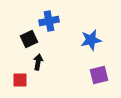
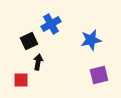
blue cross: moved 2 px right, 3 px down; rotated 18 degrees counterclockwise
black square: moved 2 px down
red square: moved 1 px right
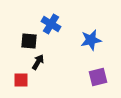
blue cross: rotated 30 degrees counterclockwise
black square: rotated 30 degrees clockwise
black arrow: rotated 21 degrees clockwise
purple square: moved 1 px left, 2 px down
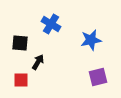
black square: moved 9 px left, 2 px down
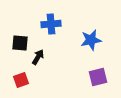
blue cross: rotated 36 degrees counterclockwise
black arrow: moved 5 px up
red square: rotated 21 degrees counterclockwise
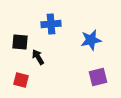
black square: moved 1 px up
black arrow: rotated 63 degrees counterclockwise
red square: rotated 35 degrees clockwise
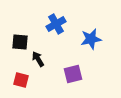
blue cross: moved 5 px right; rotated 24 degrees counterclockwise
blue star: moved 1 px up
black arrow: moved 2 px down
purple square: moved 25 px left, 3 px up
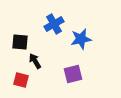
blue cross: moved 2 px left
blue star: moved 10 px left
black arrow: moved 3 px left, 2 px down
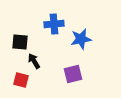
blue cross: rotated 24 degrees clockwise
black arrow: moved 1 px left
